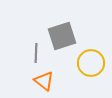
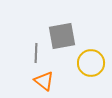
gray square: rotated 8 degrees clockwise
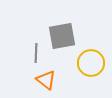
orange triangle: moved 2 px right, 1 px up
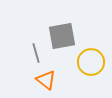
gray line: rotated 18 degrees counterclockwise
yellow circle: moved 1 px up
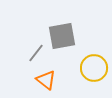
gray line: rotated 54 degrees clockwise
yellow circle: moved 3 px right, 6 px down
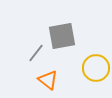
yellow circle: moved 2 px right
orange triangle: moved 2 px right
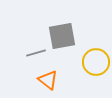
gray line: rotated 36 degrees clockwise
yellow circle: moved 6 px up
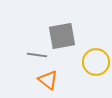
gray line: moved 1 px right, 2 px down; rotated 24 degrees clockwise
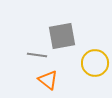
yellow circle: moved 1 px left, 1 px down
